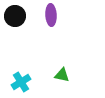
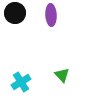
black circle: moved 3 px up
green triangle: rotated 35 degrees clockwise
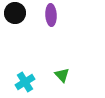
cyan cross: moved 4 px right
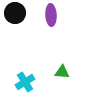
green triangle: moved 3 px up; rotated 42 degrees counterclockwise
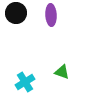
black circle: moved 1 px right
green triangle: rotated 14 degrees clockwise
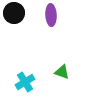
black circle: moved 2 px left
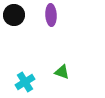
black circle: moved 2 px down
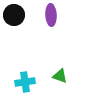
green triangle: moved 2 px left, 4 px down
cyan cross: rotated 24 degrees clockwise
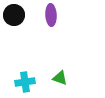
green triangle: moved 2 px down
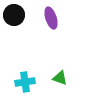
purple ellipse: moved 3 px down; rotated 15 degrees counterclockwise
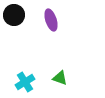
purple ellipse: moved 2 px down
cyan cross: rotated 24 degrees counterclockwise
